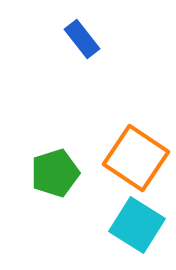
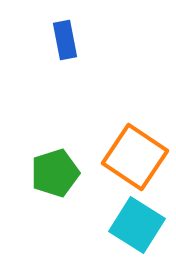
blue rectangle: moved 17 px left, 1 px down; rotated 27 degrees clockwise
orange square: moved 1 px left, 1 px up
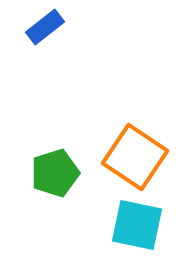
blue rectangle: moved 20 px left, 13 px up; rotated 63 degrees clockwise
cyan square: rotated 20 degrees counterclockwise
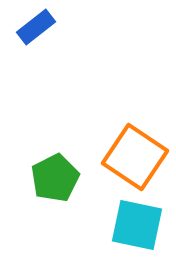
blue rectangle: moved 9 px left
green pentagon: moved 5 px down; rotated 9 degrees counterclockwise
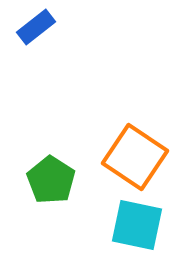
green pentagon: moved 4 px left, 2 px down; rotated 12 degrees counterclockwise
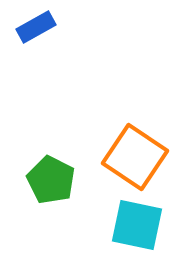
blue rectangle: rotated 9 degrees clockwise
green pentagon: rotated 6 degrees counterclockwise
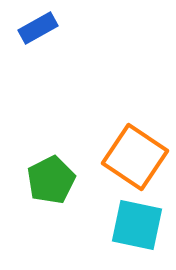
blue rectangle: moved 2 px right, 1 px down
green pentagon: rotated 18 degrees clockwise
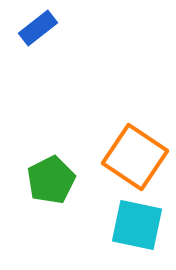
blue rectangle: rotated 9 degrees counterclockwise
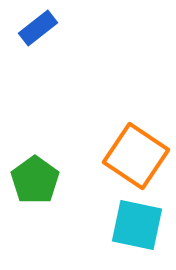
orange square: moved 1 px right, 1 px up
green pentagon: moved 16 px left; rotated 9 degrees counterclockwise
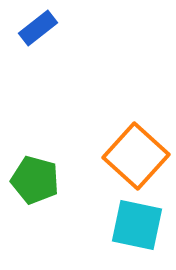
orange square: rotated 8 degrees clockwise
green pentagon: rotated 21 degrees counterclockwise
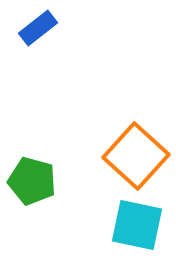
green pentagon: moved 3 px left, 1 px down
